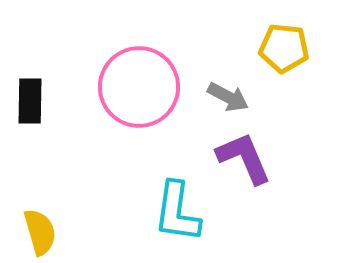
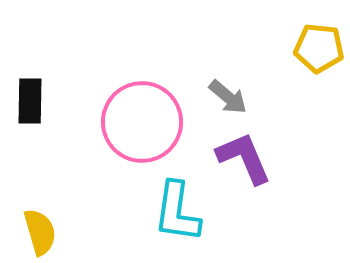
yellow pentagon: moved 35 px right
pink circle: moved 3 px right, 35 px down
gray arrow: rotated 12 degrees clockwise
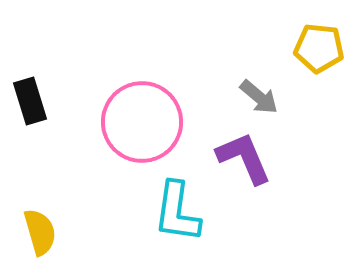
gray arrow: moved 31 px right
black rectangle: rotated 18 degrees counterclockwise
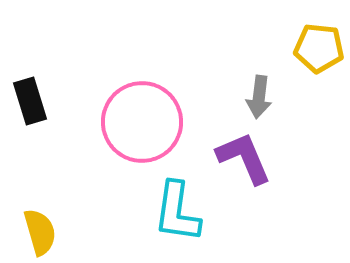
gray arrow: rotated 57 degrees clockwise
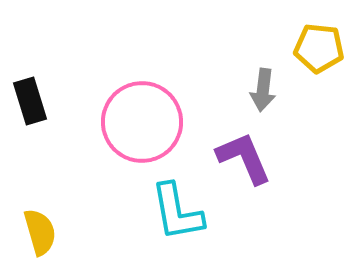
gray arrow: moved 4 px right, 7 px up
cyan L-shape: rotated 18 degrees counterclockwise
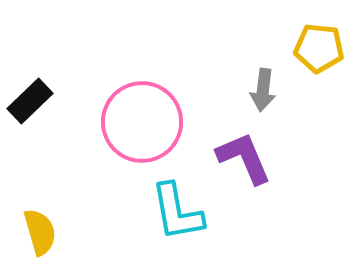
black rectangle: rotated 63 degrees clockwise
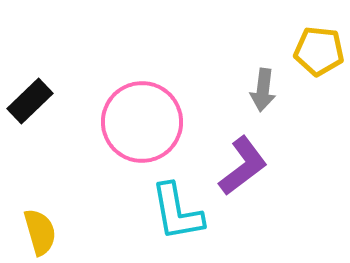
yellow pentagon: moved 3 px down
purple L-shape: moved 1 px left, 8 px down; rotated 76 degrees clockwise
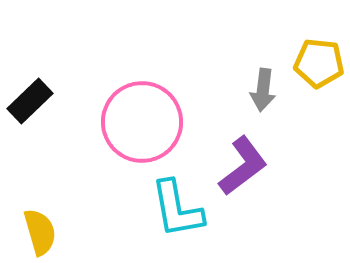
yellow pentagon: moved 12 px down
cyan L-shape: moved 3 px up
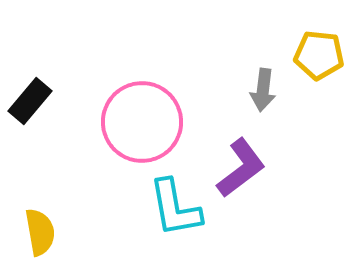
yellow pentagon: moved 8 px up
black rectangle: rotated 6 degrees counterclockwise
purple L-shape: moved 2 px left, 2 px down
cyan L-shape: moved 2 px left, 1 px up
yellow semicircle: rotated 6 degrees clockwise
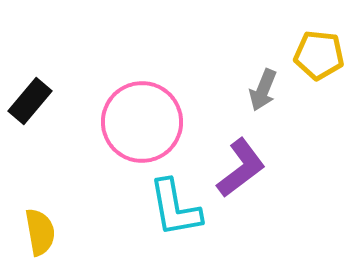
gray arrow: rotated 15 degrees clockwise
